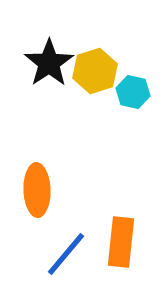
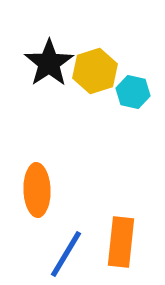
blue line: rotated 9 degrees counterclockwise
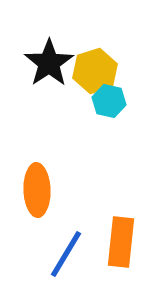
cyan hexagon: moved 24 px left, 9 px down
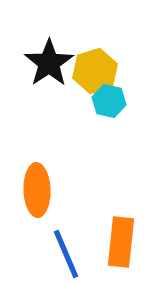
blue line: rotated 54 degrees counterclockwise
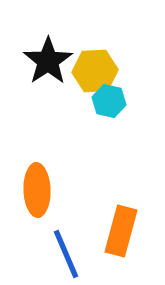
black star: moved 1 px left, 2 px up
yellow hexagon: rotated 15 degrees clockwise
orange rectangle: moved 11 px up; rotated 9 degrees clockwise
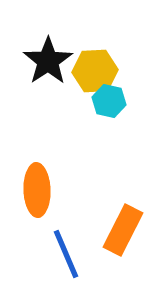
orange rectangle: moved 2 px right, 1 px up; rotated 12 degrees clockwise
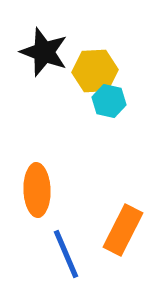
black star: moved 4 px left, 9 px up; rotated 18 degrees counterclockwise
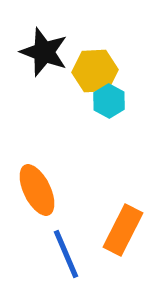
cyan hexagon: rotated 16 degrees clockwise
orange ellipse: rotated 24 degrees counterclockwise
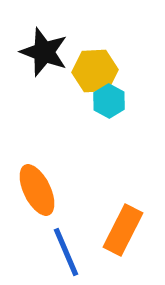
blue line: moved 2 px up
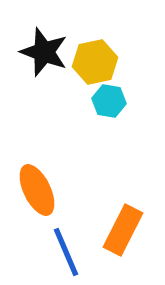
yellow hexagon: moved 9 px up; rotated 9 degrees counterclockwise
cyan hexagon: rotated 20 degrees counterclockwise
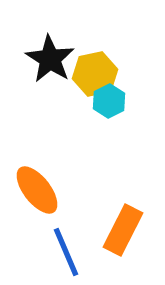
black star: moved 6 px right, 7 px down; rotated 12 degrees clockwise
yellow hexagon: moved 12 px down
cyan hexagon: rotated 24 degrees clockwise
orange ellipse: rotated 12 degrees counterclockwise
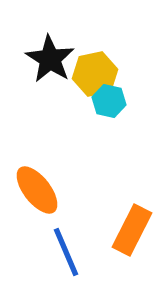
cyan hexagon: rotated 20 degrees counterclockwise
orange rectangle: moved 9 px right
